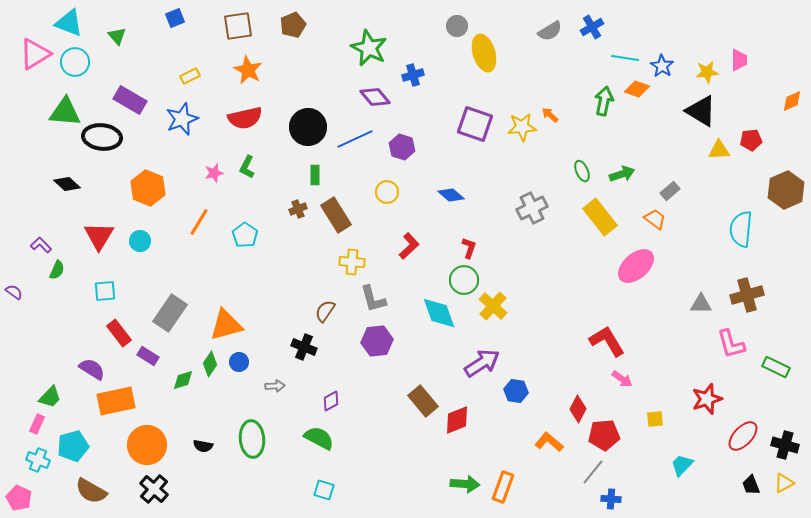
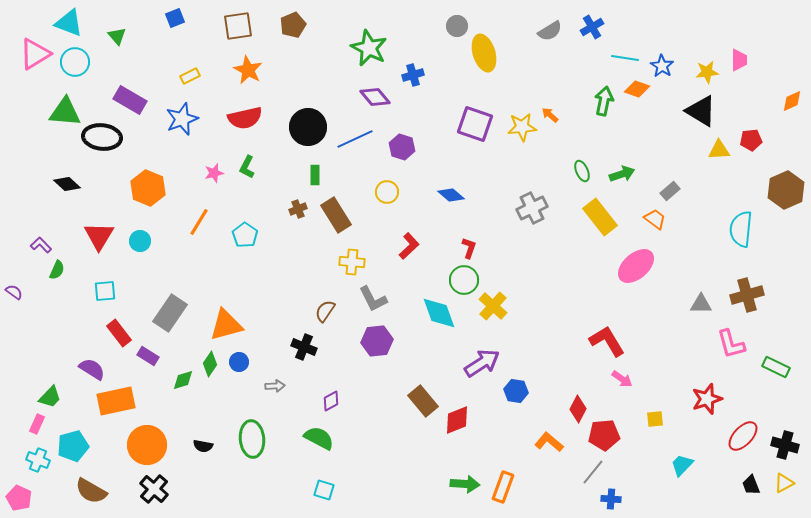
gray L-shape at (373, 299): rotated 12 degrees counterclockwise
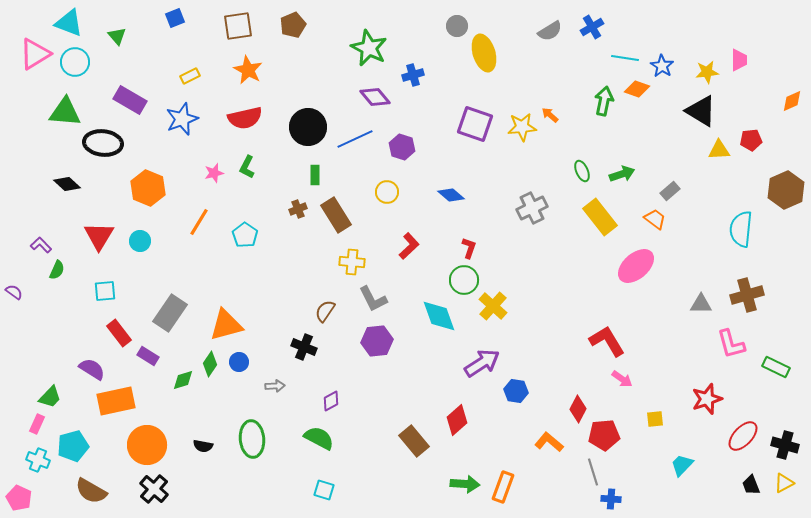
black ellipse at (102, 137): moved 1 px right, 6 px down
cyan diamond at (439, 313): moved 3 px down
brown rectangle at (423, 401): moved 9 px left, 40 px down
red diamond at (457, 420): rotated 20 degrees counterclockwise
gray line at (593, 472): rotated 56 degrees counterclockwise
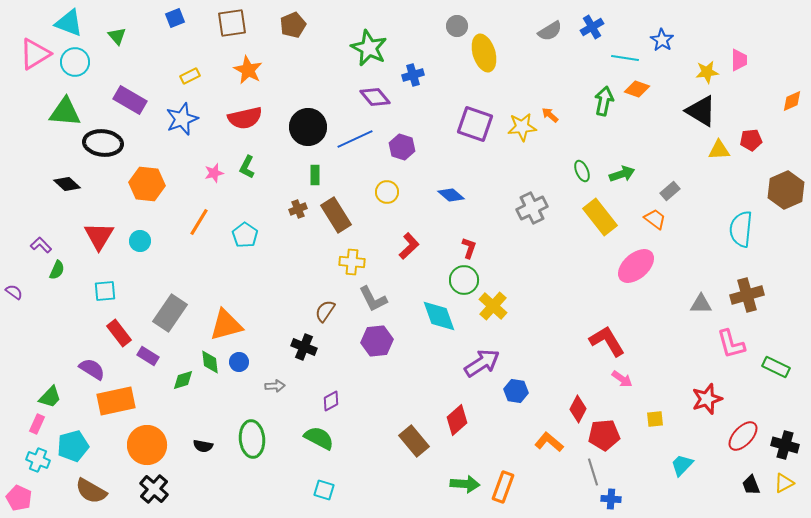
brown square at (238, 26): moved 6 px left, 3 px up
blue star at (662, 66): moved 26 px up
orange hexagon at (148, 188): moved 1 px left, 4 px up; rotated 16 degrees counterclockwise
green diamond at (210, 364): moved 2 px up; rotated 40 degrees counterclockwise
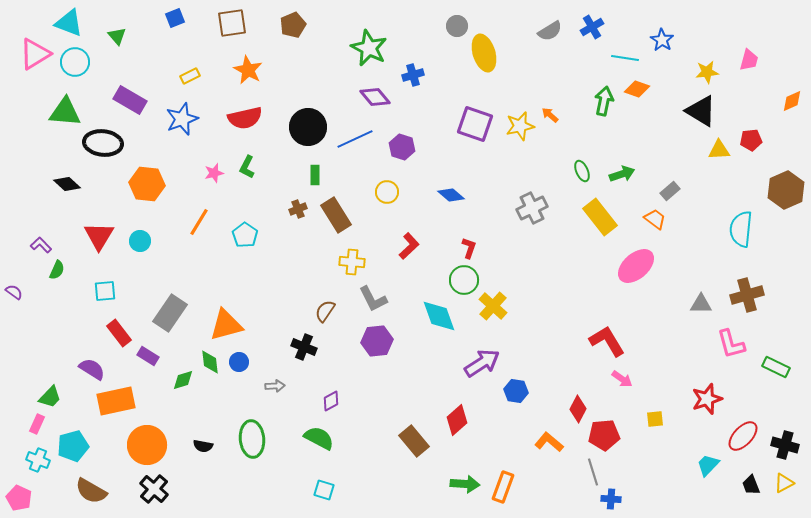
pink trapezoid at (739, 60): moved 10 px right; rotated 15 degrees clockwise
yellow star at (522, 127): moved 2 px left, 1 px up; rotated 8 degrees counterclockwise
cyan trapezoid at (682, 465): moved 26 px right
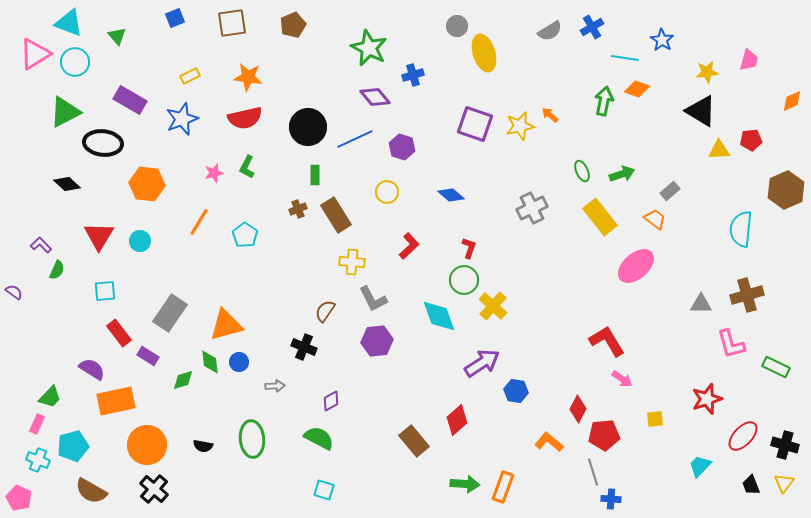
orange star at (248, 70): moved 7 px down; rotated 20 degrees counterclockwise
green triangle at (65, 112): rotated 32 degrees counterclockwise
cyan trapezoid at (708, 465): moved 8 px left, 1 px down
yellow triangle at (784, 483): rotated 25 degrees counterclockwise
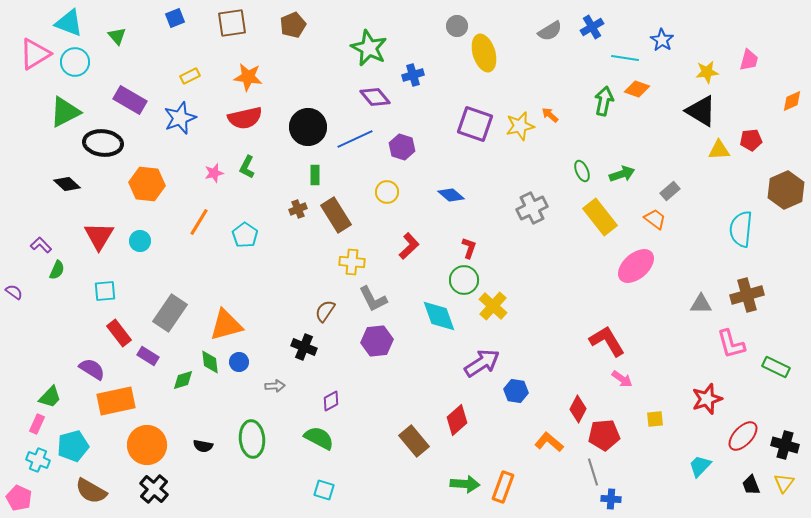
blue star at (182, 119): moved 2 px left, 1 px up
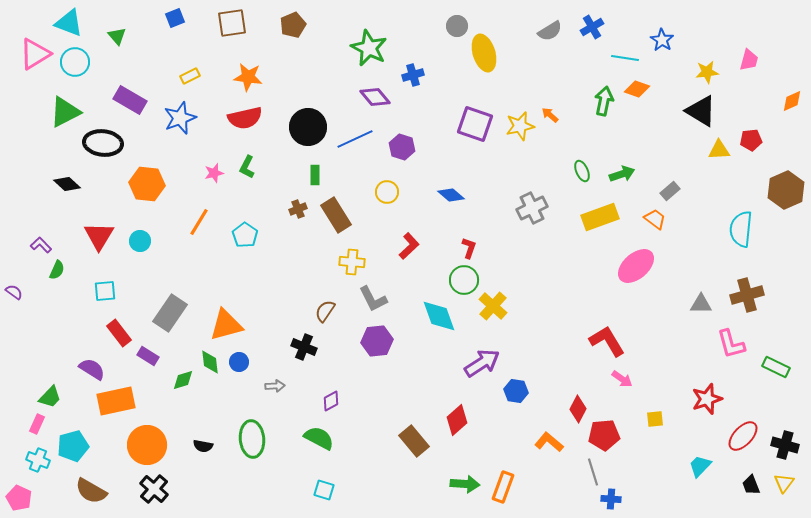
yellow rectangle at (600, 217): rotated 72 degrees counterclockwise
